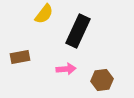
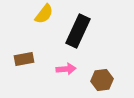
brown rectangle: moved 4 px right, 2 px down
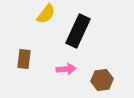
yellow semicircle: moved 2 px right
brown rectangle: rotated 72 degrees counterclockwise
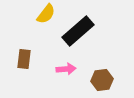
black rectangle: rotated 24 degrees clockwise
